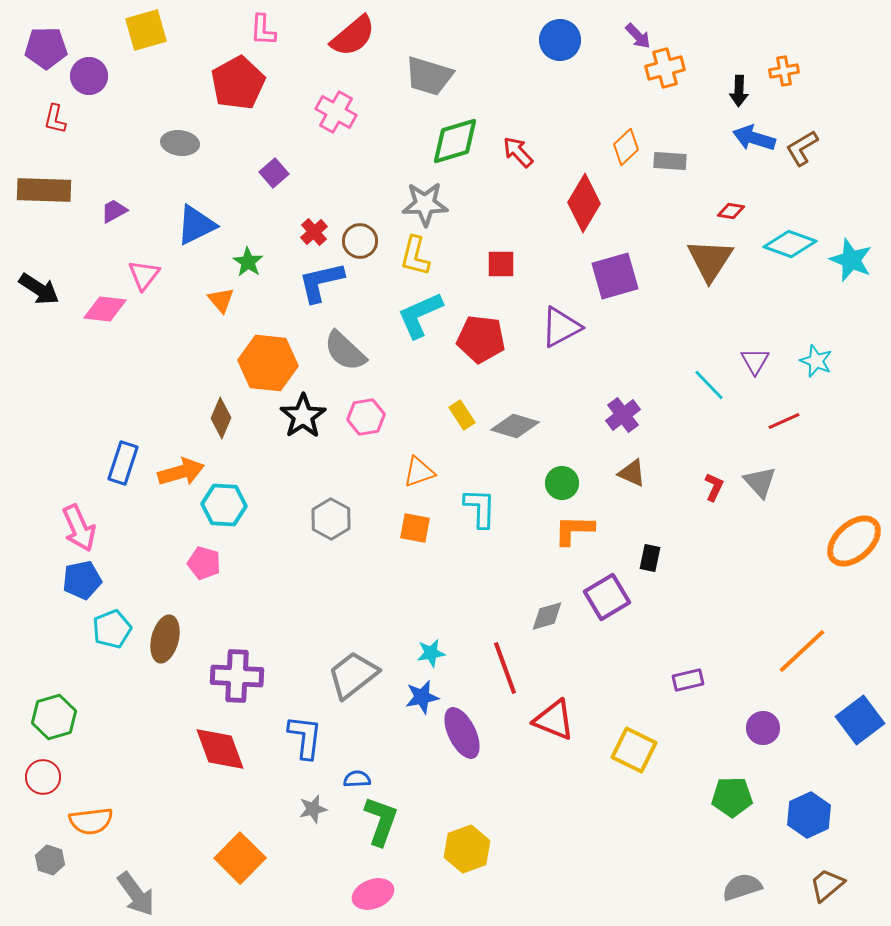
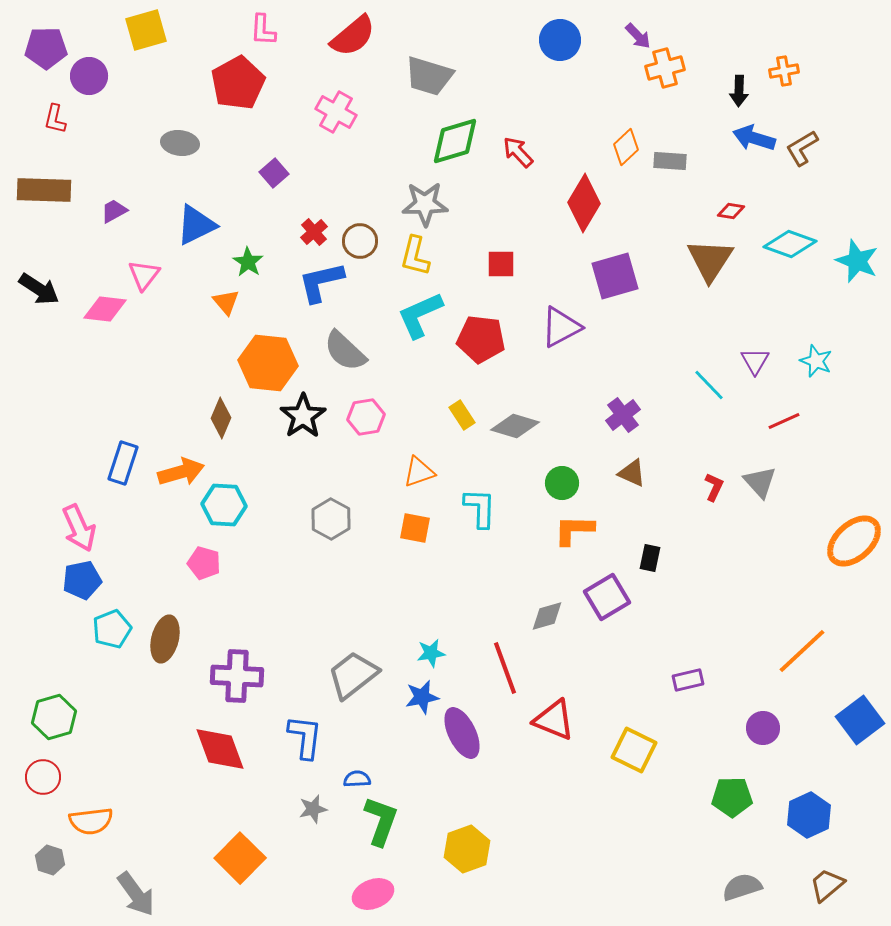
cyan star at (851, 260): moved 6 px right, 1 px down
orange triangle at (221, 300): moved 5 px right, 2 px down
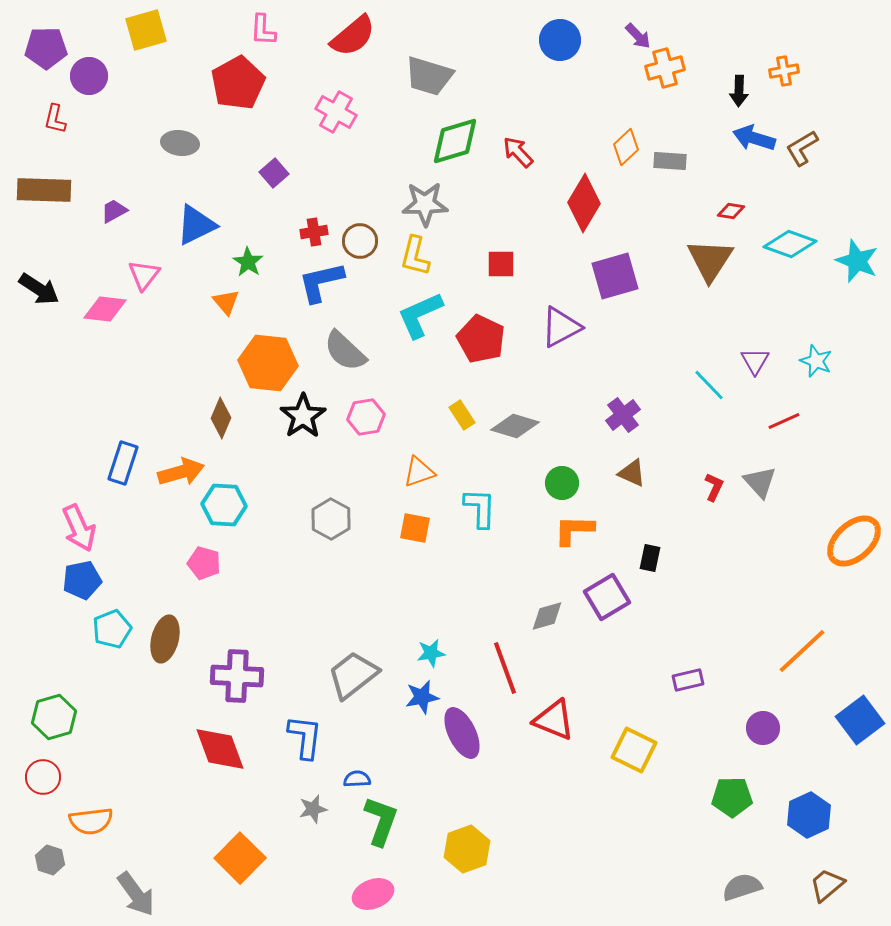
red cross at (314, 232): rotated 32 degrees clockwise
red pentagon at (481, 339): rotated 18 degrees clockwise
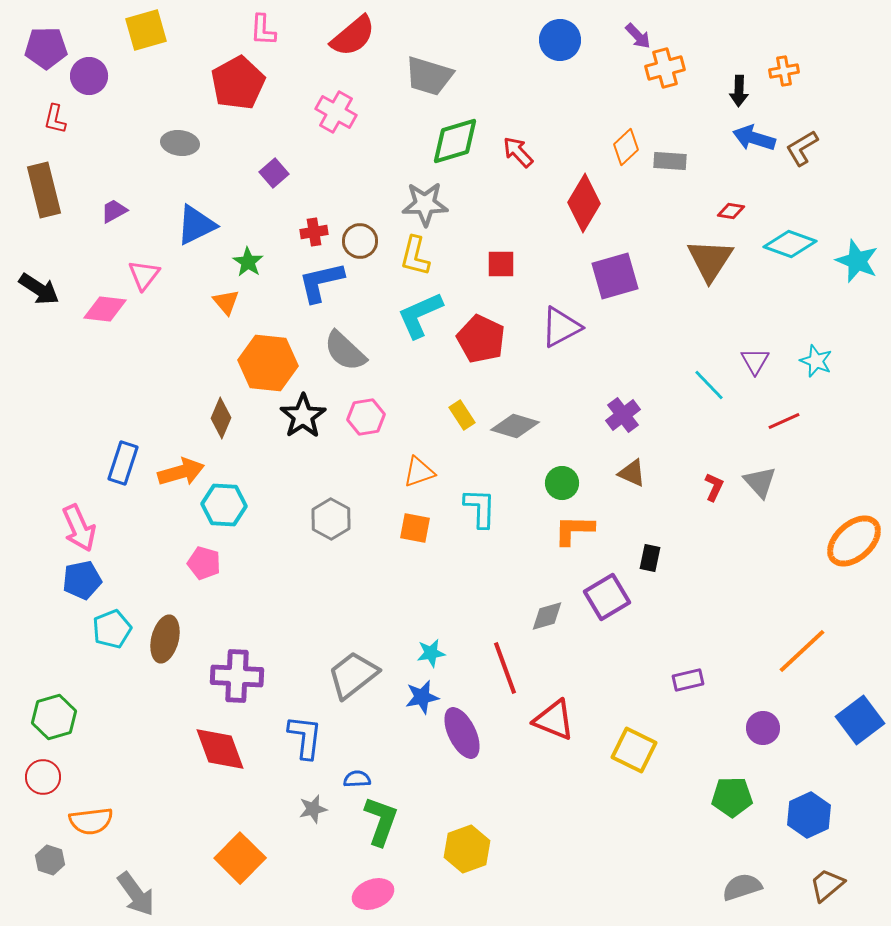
brown rectangle at (44, 190): rotated 74 degrees clockwise
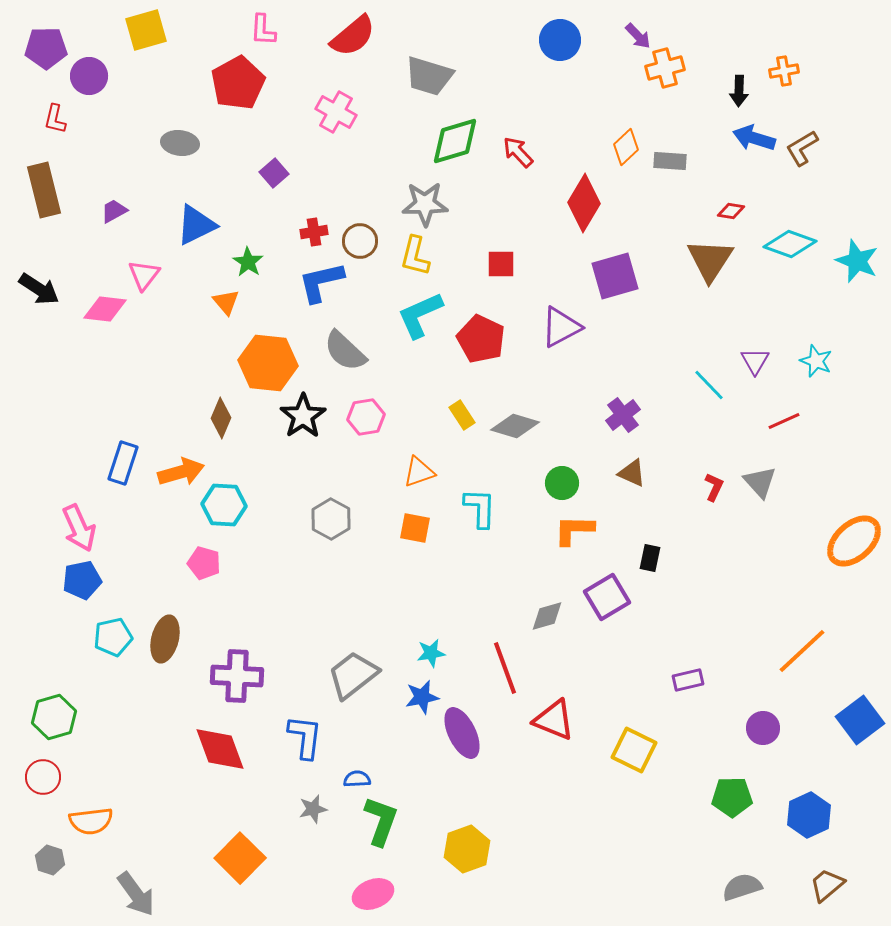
cyan pentagon at (112, 629): moved 1 px right, 8 px down; rotated 9 degrees clockwise
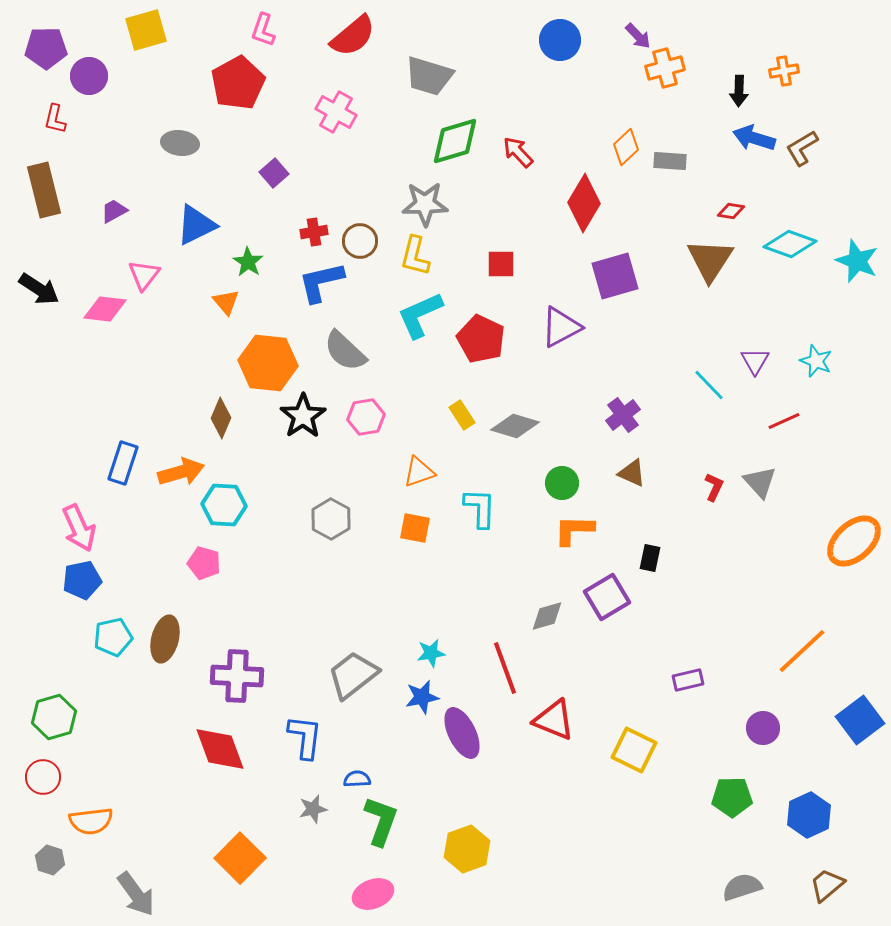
pink L-shape at (263, 30): rotated 16 degrees clockwise
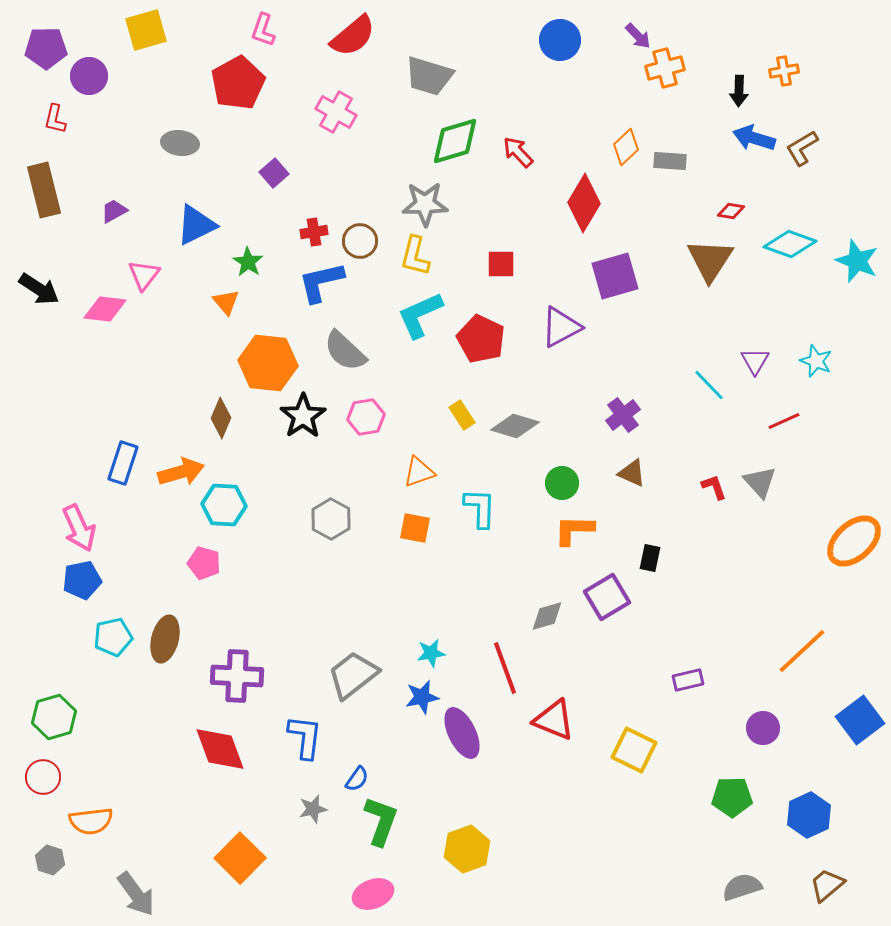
red L-shape at (714, 487): rotated 44 degrees counterclockwise
blue semicircle at (357, 779): rotated 128 degrees clockwise
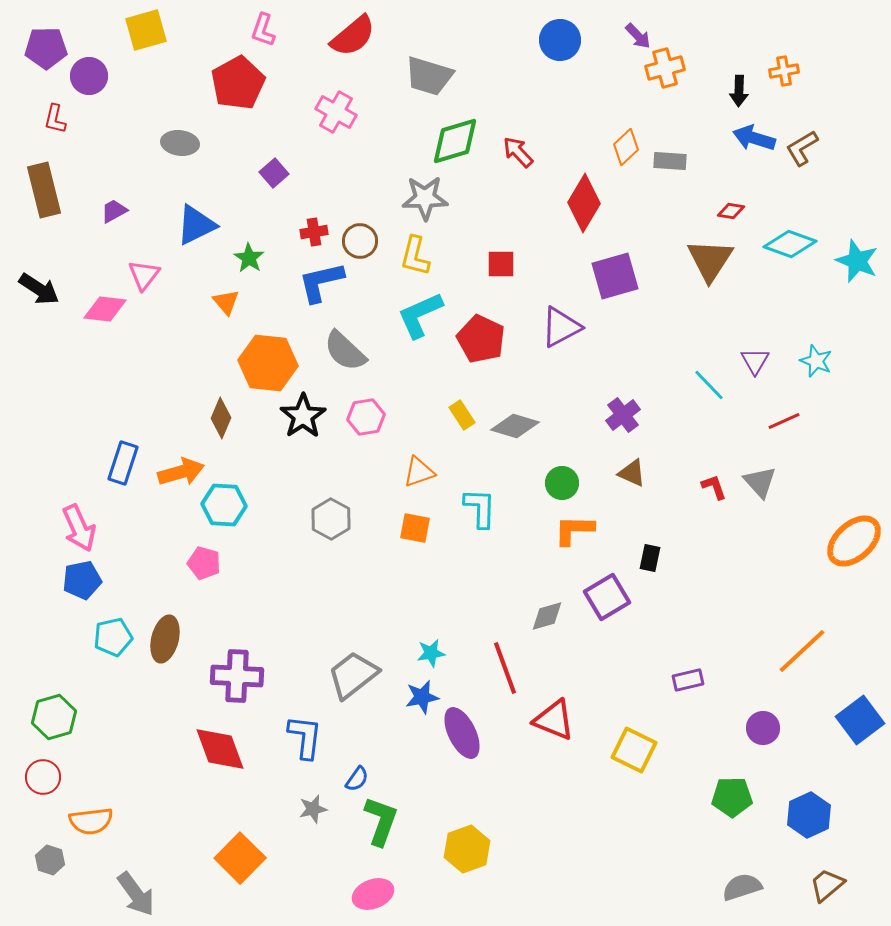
gray star at (425, 204): moved 6 px up
green star at (248, 262): moved 1 px right, 4 px up
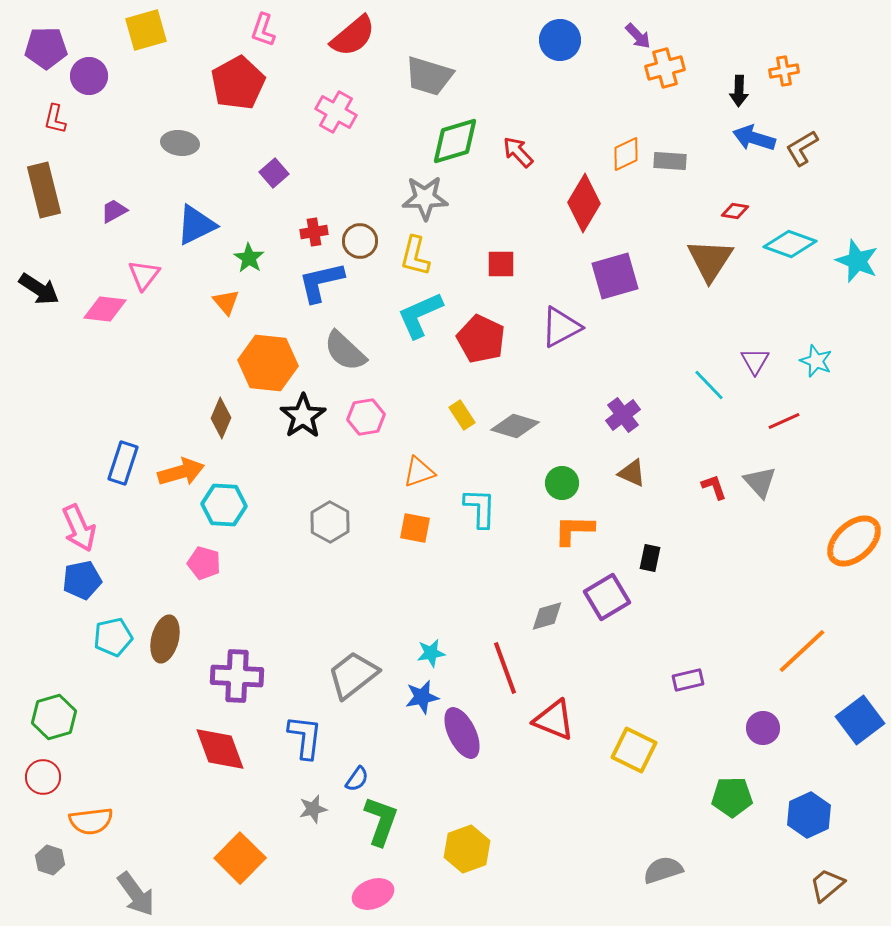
orange diamond at (626, 147): moved 7 px down; rotated 18 degrees clockwise
red diamond at (731, 211): moved 4 px right
gray hexagon at (331, 519): moved 1 px left, 3 px down
gray semicircle at (742, 887): moved 79 px left, 17 px up
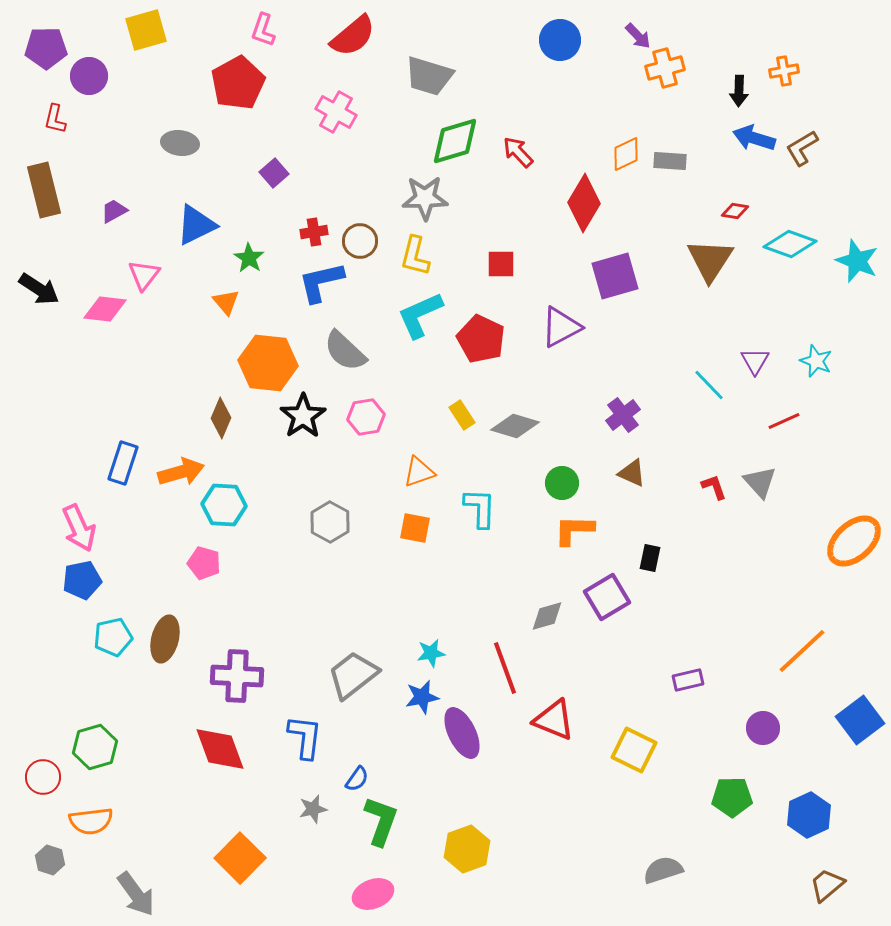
green hexagon at (54, 717): moved 41 px right, 30 px down
